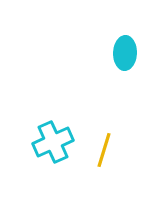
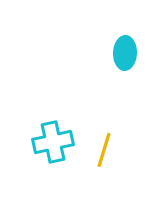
cyan cross: rotated 12 degrees clockwise
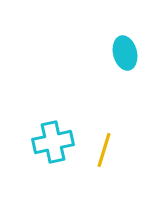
cyan ellipse: rotated 16 degrees counterclockwise
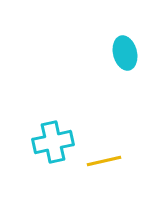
yellow line: moved 11 px down; rotated 60 degrees clockwise
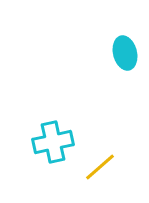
yellow line: moved 4 px left, 6 px down; rotated 28 degrees counterclockwise
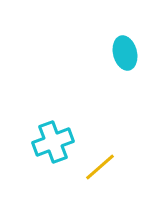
cyan cross: rotated 9 degrees counterclockwise
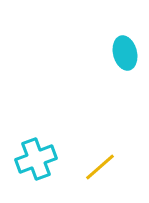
cyan cross: moved 17 px left, 17 px down
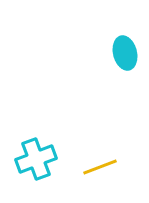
yellow line: rotated 20 degrees clockwise
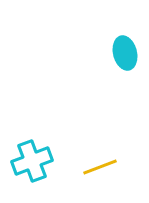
cyan cross: moved 4 px left, 2 px down
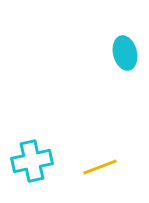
cyan cross: rotated 9 degrees clockwise
